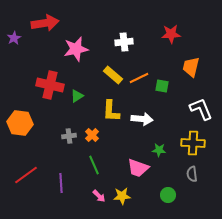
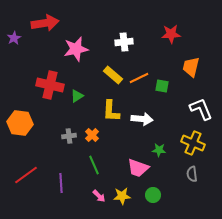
yellow cross: rotated 20 degrees clockwise
green circle: moved 15 px left
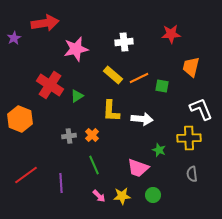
red cross: rotated 20 degrees clockwise
orange hexagon: moved 4 px up; rotated 15 degrees clockwise
yellow cross: moved 4 px left, 5 px up; rotated 25 degrees counterclockwise
green star: rotated 16 degrees clockwise
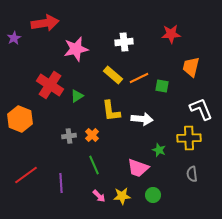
yellow L-shape: rotated 10 degrees counterclockwise
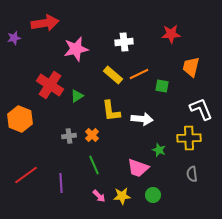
purple star: rotated 16 degrees clockwise
orange line: moved 4 px up
